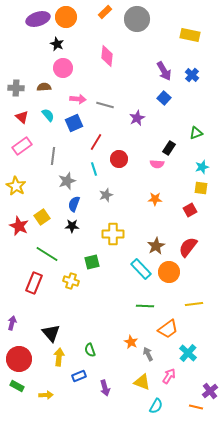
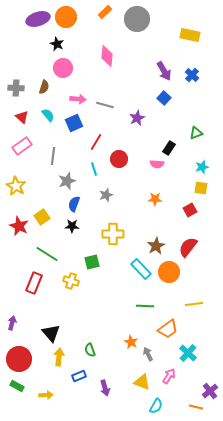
brown semicircle at (44, 87): rotated 112 degrees clockwise
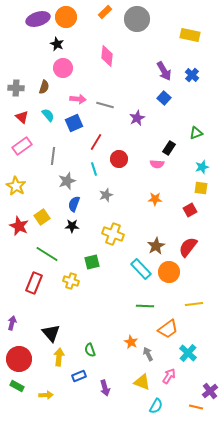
yellow cross at (113, 234): rotated 20 degrees clockwise
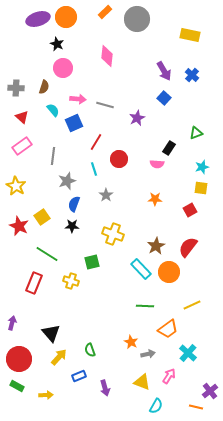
cyan semicircle at (48, 115): moved 5 px right, 5 px up
gray star at (106, 195): rotated 16 degrees counterclockwise
yellow line at (194, 304): moved 2 px left, 1 px down; rotated 18 degrees counterclockwise
gray arrow at (148, 354): rotated 104 degrees clockwise
yellow arrow at (59, 357): rotated 36 degrees clockwise
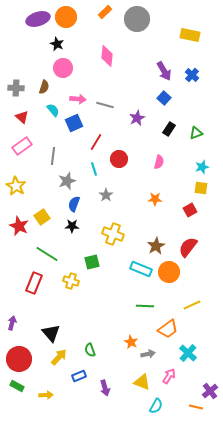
black rectangle at (169, 148): moved 19 px up
pink semicircle at (157, 164): moved 2 px right, 2 px up; rotated 80 degrees counterclockwise
cyan rectangle at (141, 269): rotated 25 degrees counterclockwise
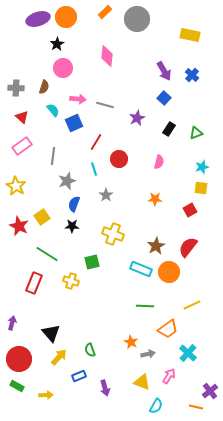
black star at (57, 44): rotated 16 degrees clockwise
